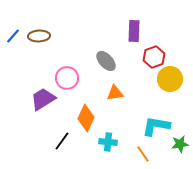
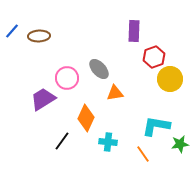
blue line: moved 1 px left, 5 px up
gray ellipse: moved 7 px left, 8 px down
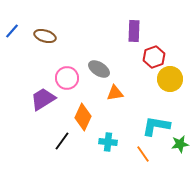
brown ellipse: moved 6 px right; rotated 20 degrees clockwise
gray ellipse: rotated 15 degrees counterclockwise
orange diamond: moved 3 px left, 1 px up
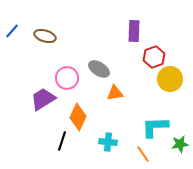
orange diamond: moved 5 px left
cyan L-shape: moved 1 px left, 1 px down; rotated 12 degrees counterclockwise
black line: rotated 18 degrees counterclockwise
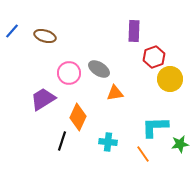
pink circle: moved 2 px right, 5 px up
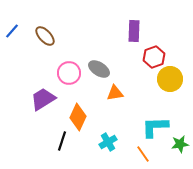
brown ellipse: rotated 30 degrees clockwise
cyan cross: rotated 36 degrees counterclockwise
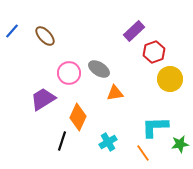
purple rectangle: rotated 45 degrees clockwise
red hexagon: moved 5 px up
orange line: moved 1 px up
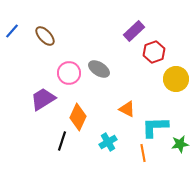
yellow circle: moved 6 px right
orange triangle: moved 12 px right, 16 px down; rotated 36 degrees clockwise
orange line: rotated 24 degrees clockwise
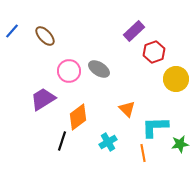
pink circle: moved 2 px up
orange triangle: rotated 18 degrees clockwise
orange diamond: rotated 28 degrees clockwise
